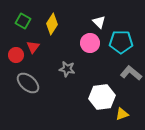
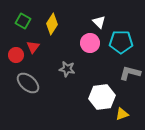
gray L-shape: moved 1 px left; rotated 25 degrees counterclockwise
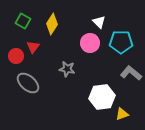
red circle: moved 1 px down
gray L-shape: moved 1 px right; rotated 25 degrees clockwise
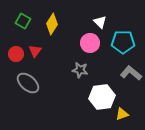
white triangle: moved 1 px right
cyan pentagon: moved 2 px right
red triangle: moved 2 px right, 4 px down
red circle: moved 2 px up
gray star: moved 13 px right, 1 px down
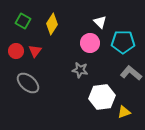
red circle: moved 3 px up
yellow triangle: moved 2 px right, 2 px up
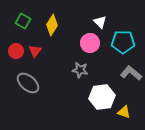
yellow diamond: moved 1 px down
yellow triangle: rotated 40 degrees clockwise
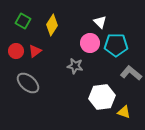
cyan pentagon: moved 7 px left, 3 px down
red triangle: rotated 16 degrees clockwise
gray star: moved 5 px left, 4 px up
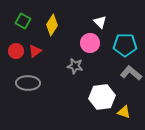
cyan pentagon: moved 9 px right
gray ellipse: rotated 40 degrees counterclockwise
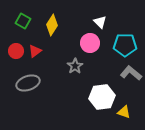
gray star: rotated 28 degrees clockwise
gray ellipse: rotated 20 degrees counterclockwise
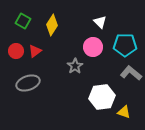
pink circle: moved 3 px right, 4 px down
